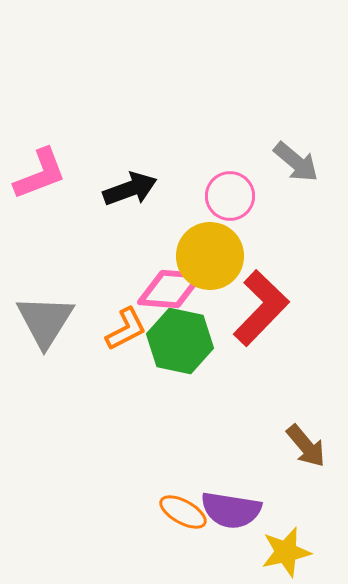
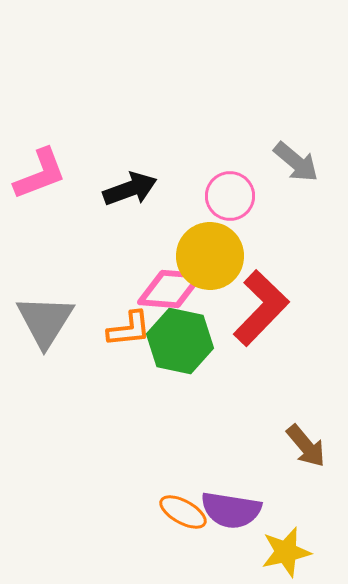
orange L-shape: moved 3 px right; rotated 21 degrees clockwise
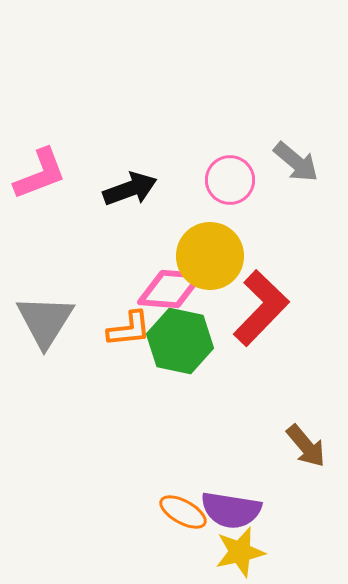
pink circle: moved 16 px up
yellow star: moved 46 px left
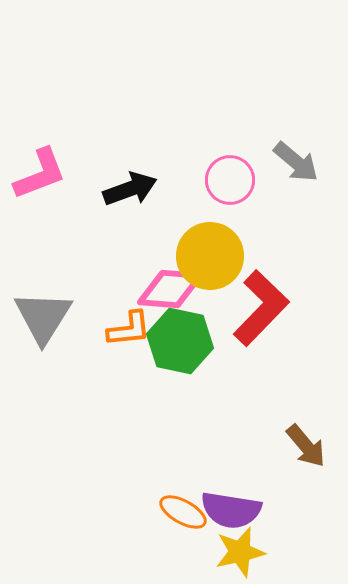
gray triangle: moved 2 px left, 4 px up
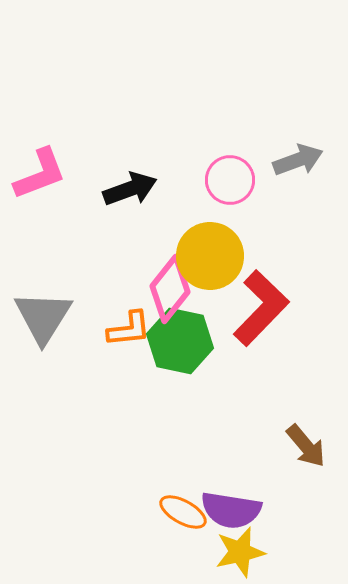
gray arrow: moved 2 px right, 2 px up; rotated 60 degrees counterclockwise
pink diamond: rotated 56 degrees counterclockwise
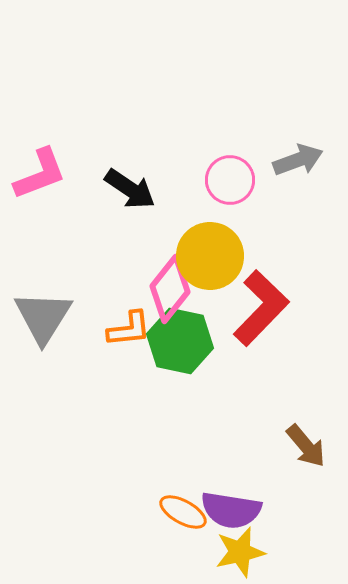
black arrow: rotated 54 degrees clockwise
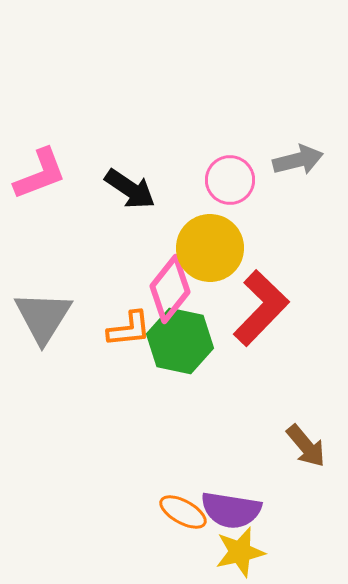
gray arrow: rotated 6 degrees clockwise
yellow circle: moved 8 px up
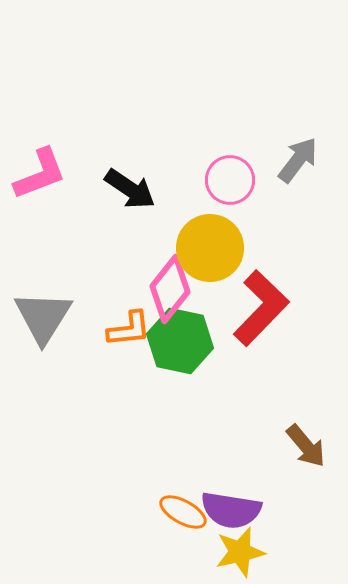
gray arrow: rotated 39 degrees counterclockwise
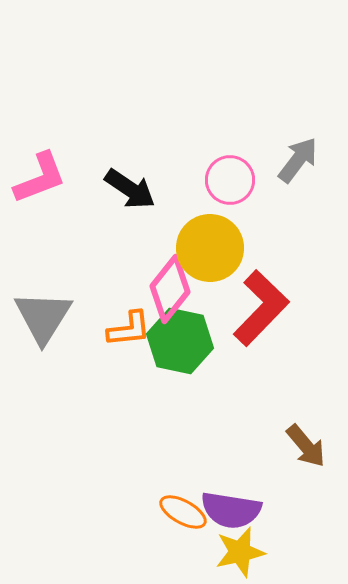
pink L-shape: moved 4 px down
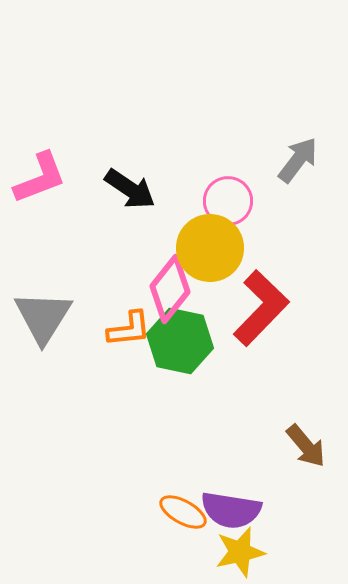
pink circle: moved 2 px left, 21 px down
